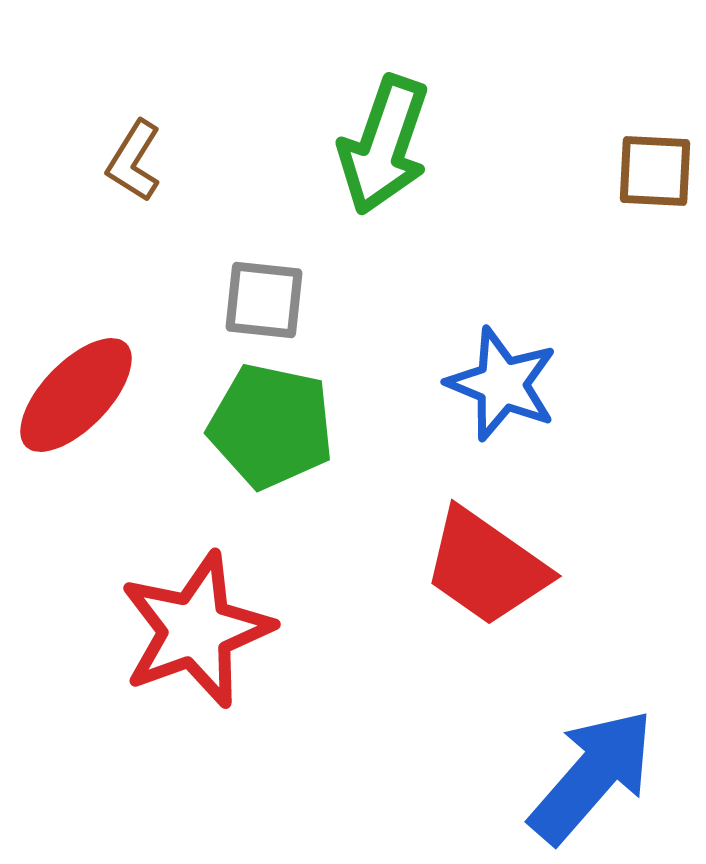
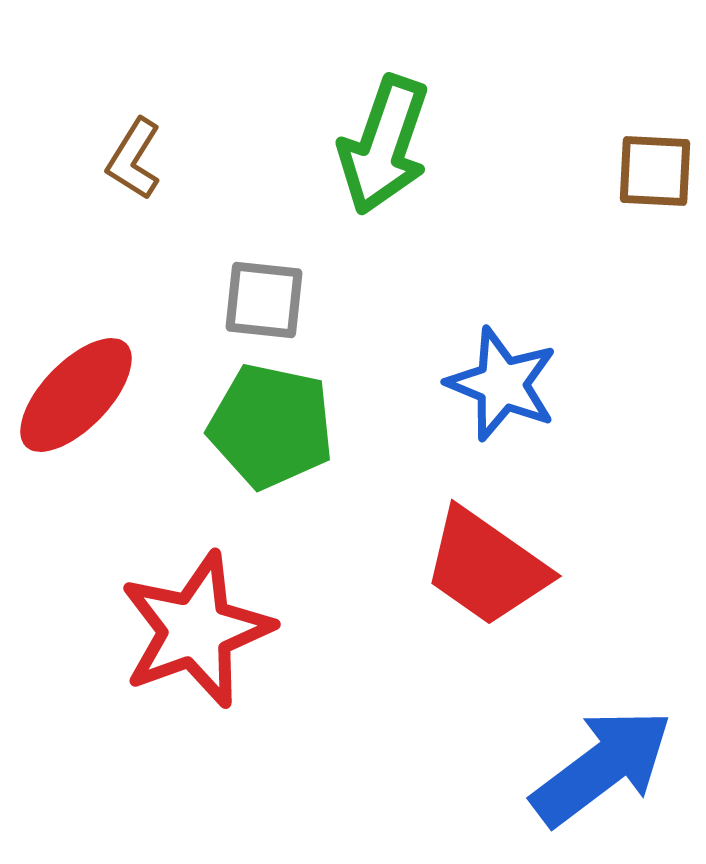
brown L-shape: moved 2 px up
blue arrow: moved 10 px right, 9 px up; rotated 12 degrees clockwise
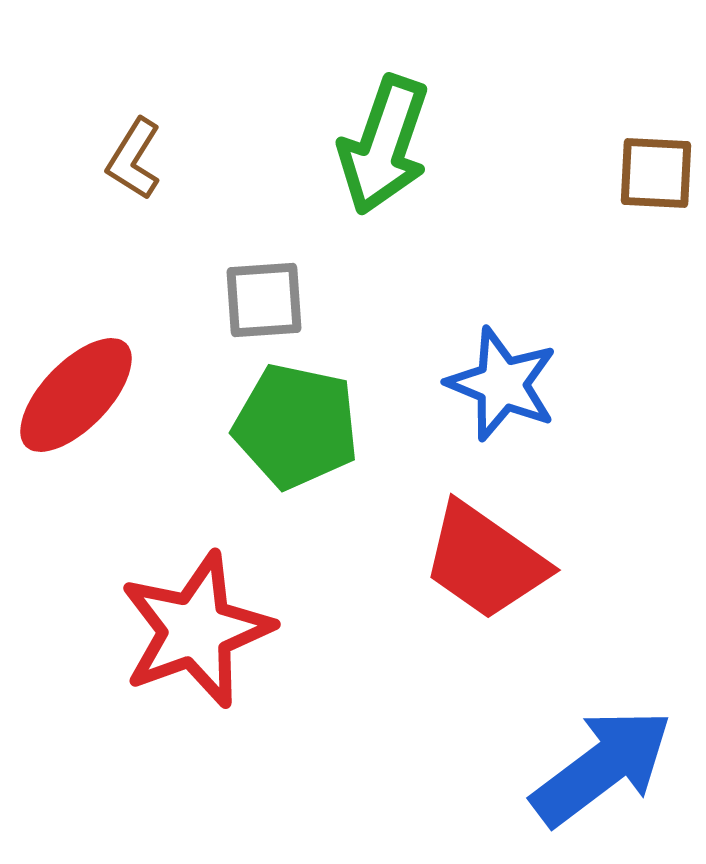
brown square: moved 1 px right, 2 px down
gray square: rotated 10 degrees counterclockwise
green pentagon: moved 25 px right
red trapezoid: moved 1 px left, 6 px up
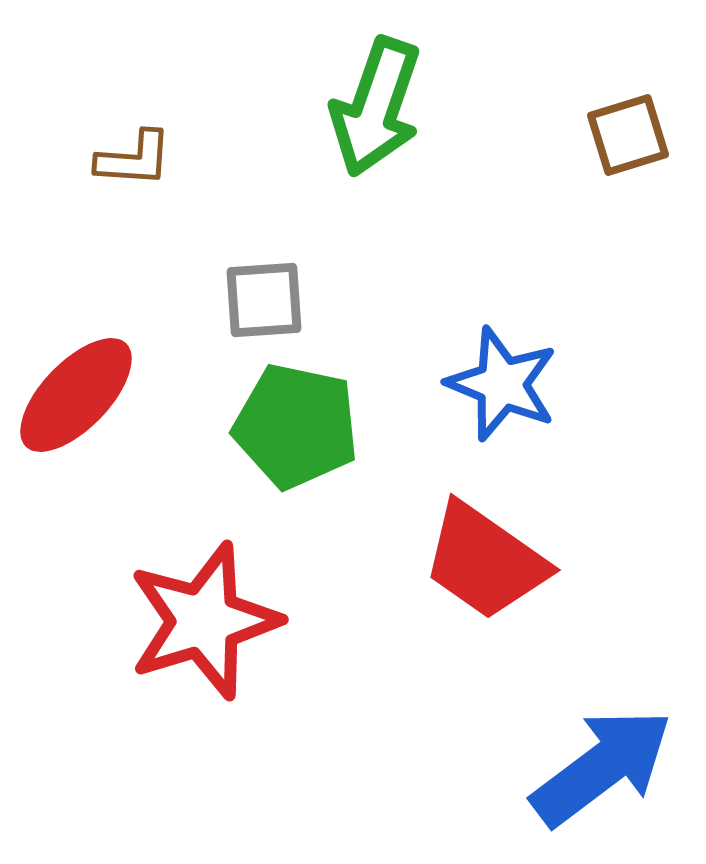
green arrow: moved 8 px left, 38 px up
brown L-shape: rotated 118 degrees counterclockwise
brown square: moved 28 px left, 38 px up; rotated 20 degrees counterclockwise
red star: moved 8 px right, 9 px up; rotated 3 degrees clockwise
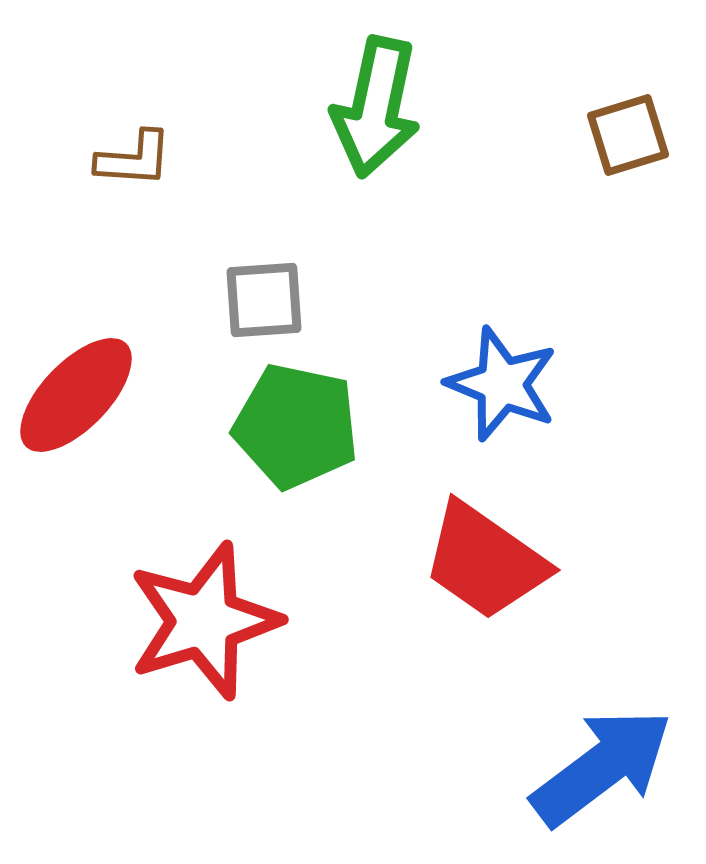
green arrow: rotated 7 degrees counterclockwise
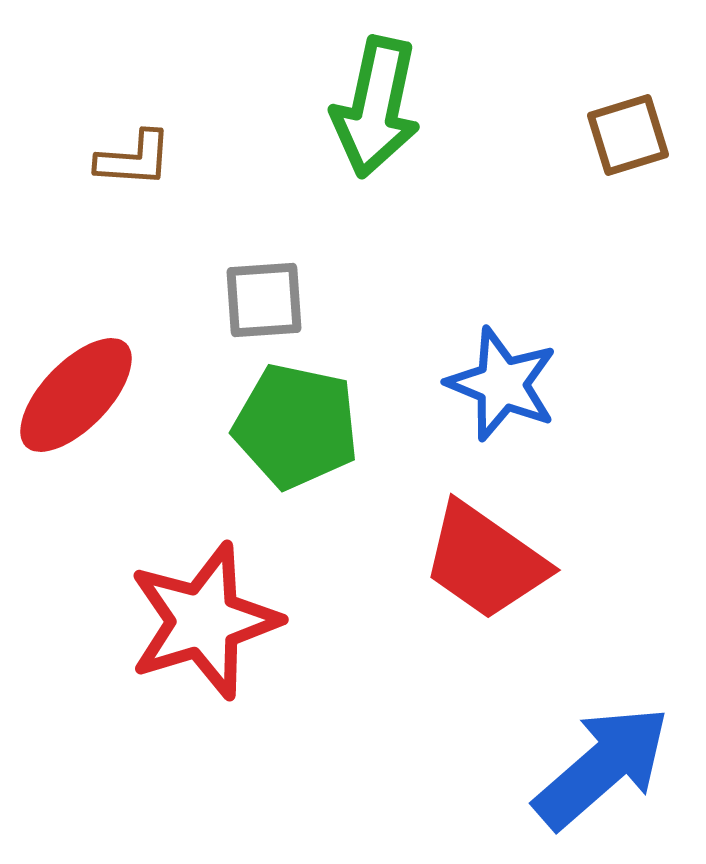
blue arrow: rotated 4 degrees counterclockwise
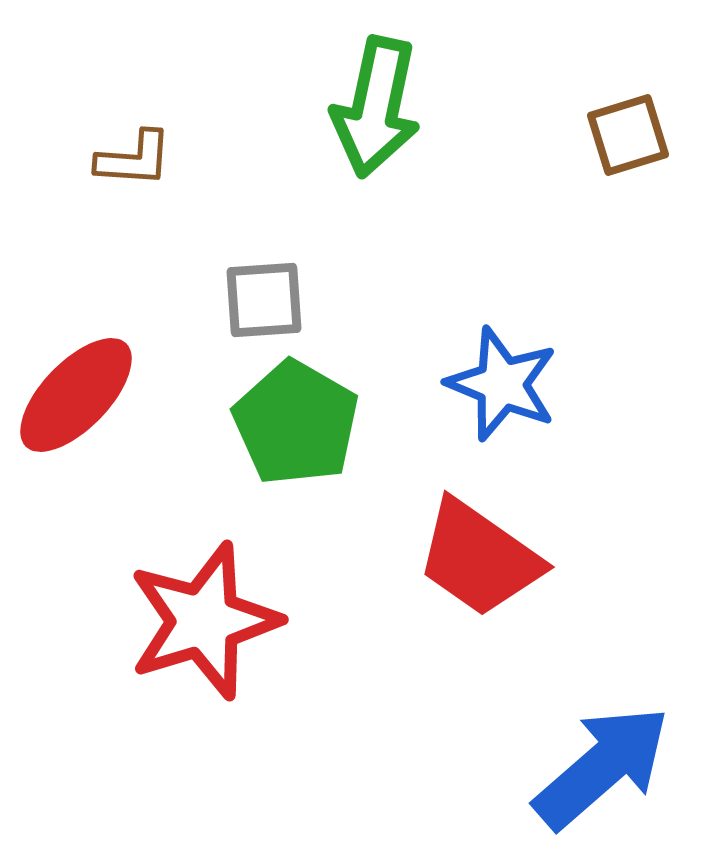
green pentagon: moved 3 px up; rotated 18 degrees clockwise
red trapezoid: moved 6 px left, 3 px up
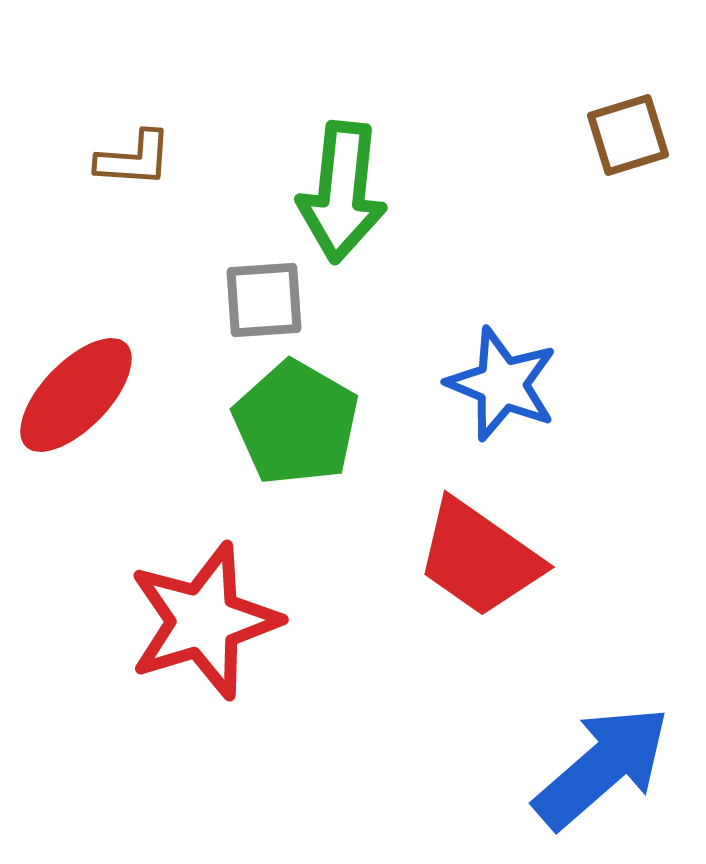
green arrow: moved 34 px left, 85 px down; rotated 6 degrees counterclockwise
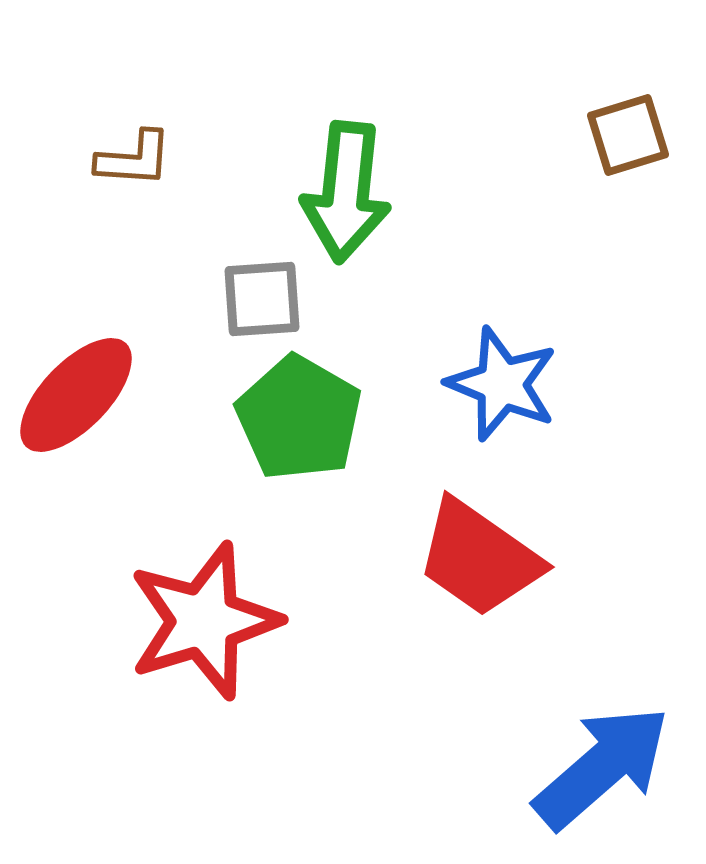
green arrow: moved 4 px right
gray square: moved 2 px left, 1 px up
green pentagon: moved 3 px right, 5 px up
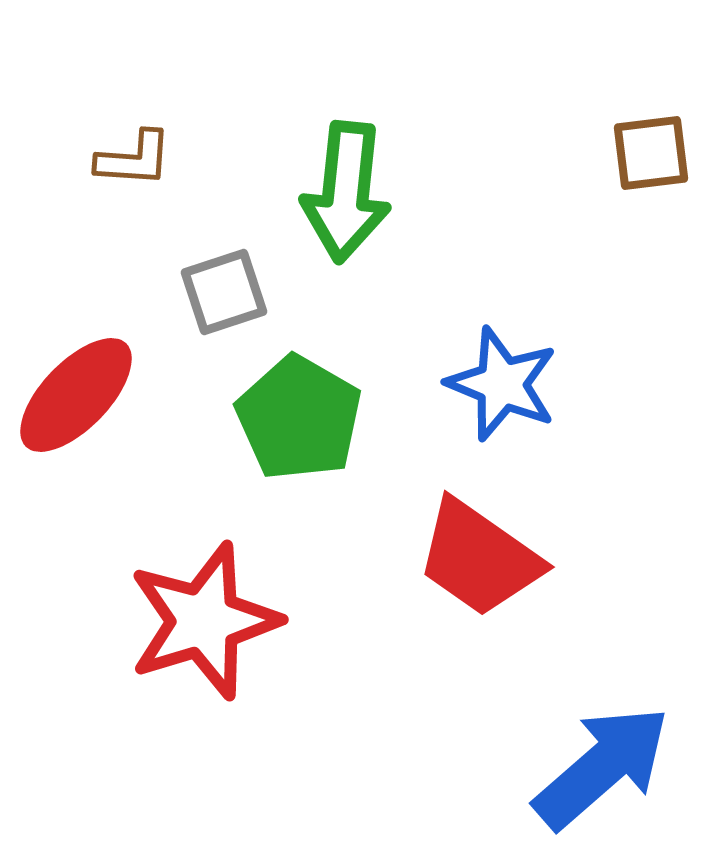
brown square: moved 23 px right, 18 px down; rotated 10 degrees clockwise
gray square: moved 38 px left, 7 px up; rotated 14 degrees counterclockwise
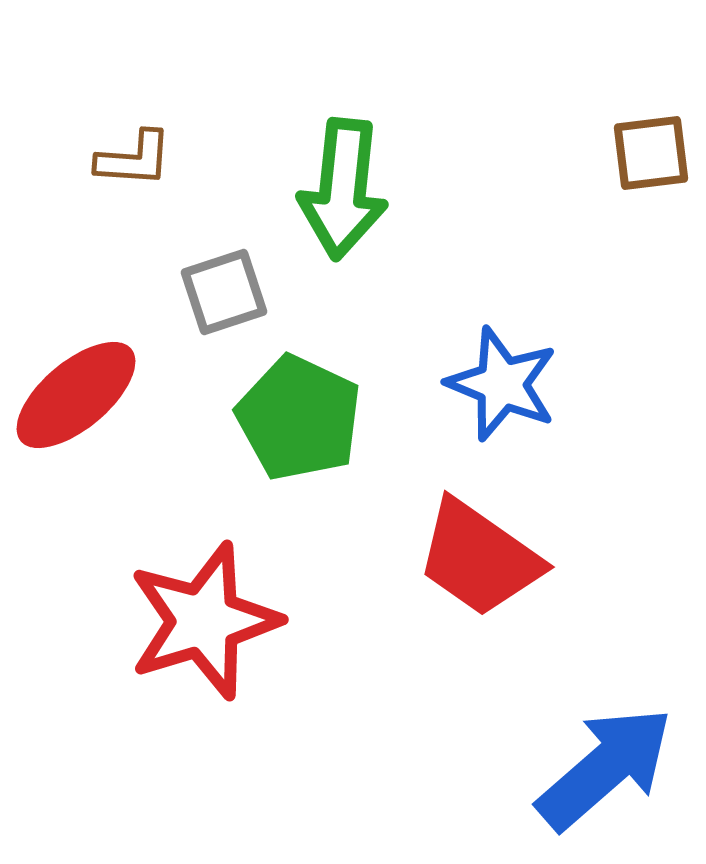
green arrow: moved 3 px left, 3 px up
red ellipse: rotated 6 degrees clockwise
green pentagon: rotated 5 degrees counterclockwise
blue arrow: moved 3 px right, 1 px down
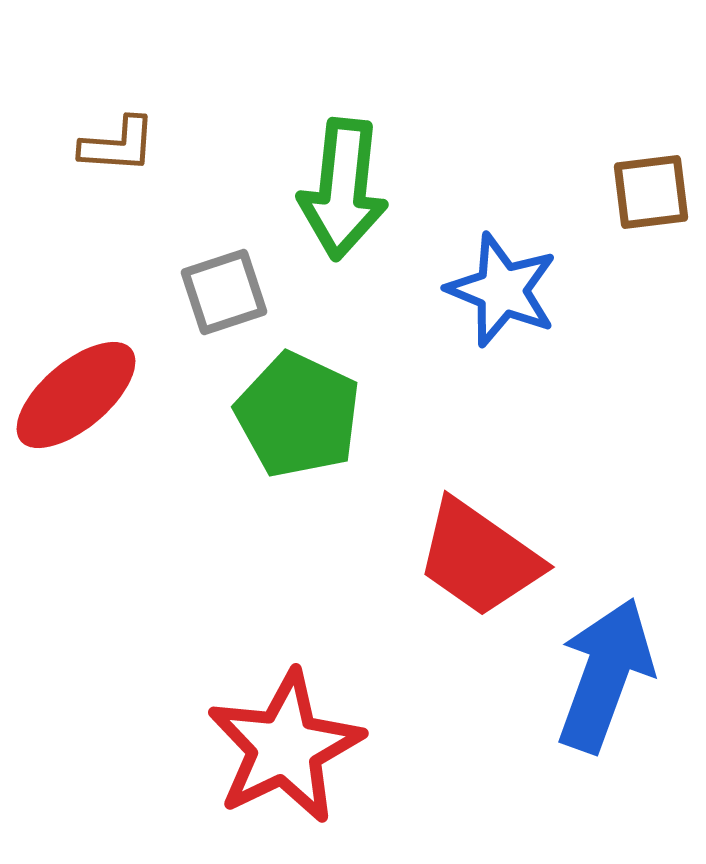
brown square: moved 39 px down
brown L-shape: moved 16 px left, 14 px up
blue star: moved 94 px up
green pentagon: moved 1 px left, 3 px up
red star: moved 81 px right, 126 px down; rotated 9 degrees counterclockwise
blue arrow: moved 93 px up; rotated 29 degrees counterclockwise
